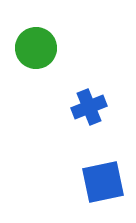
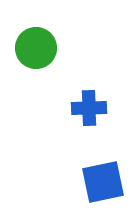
blue cross: moved 1 px down; rotated 20 degrees clockwise
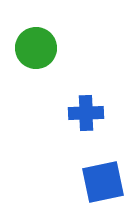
blue cross: moved 3 px left, 5 px down
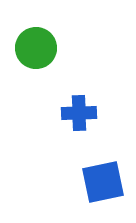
blue cross: moved 7 px left
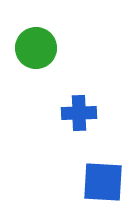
blue square: rotated 15 degrees clockwise
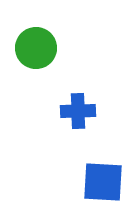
blue cross: moved 1 px left, 2 px up
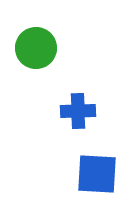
blue square: moved 6 px left, 8 px up
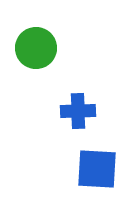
blue square: moved 5 px up
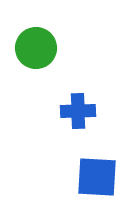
blue square: moved 8 px down
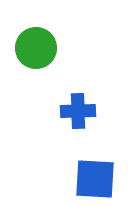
blue square: moved 2 px left, 2 px down
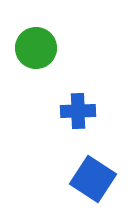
blue square: moved 2 px left; rotated 30 degrees clockwise
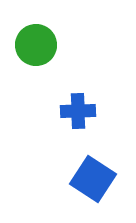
green circle: moved 3 px up
